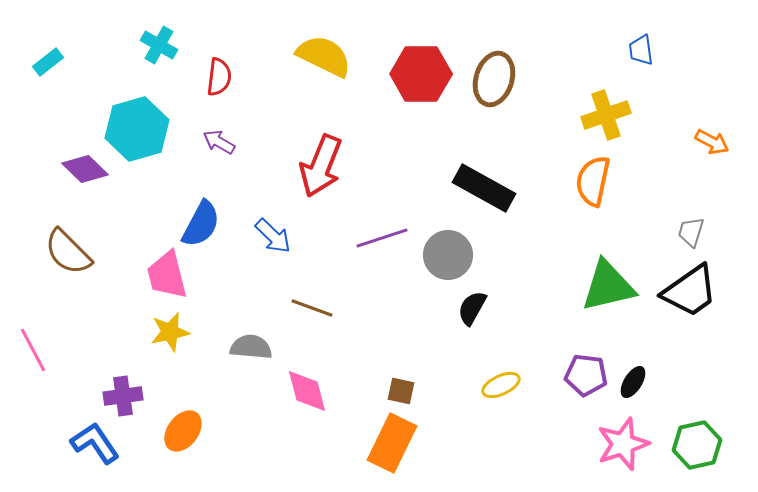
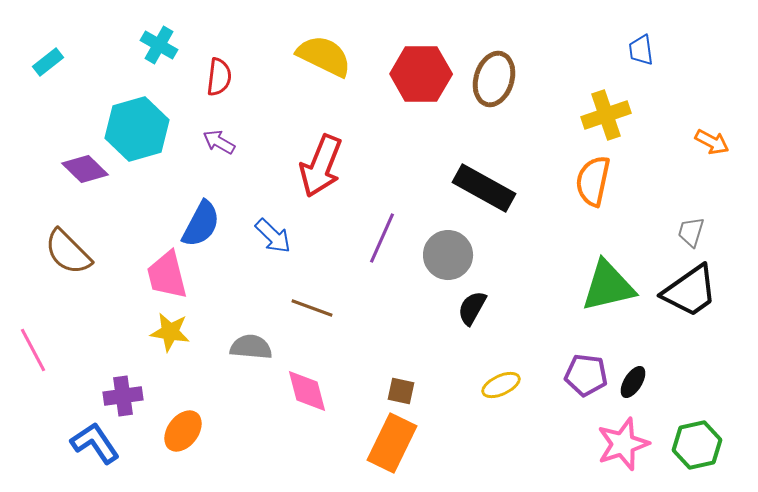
purple line: rotated 48 degrees counterclockwise
yellow star: rotated 21 degrees clockwise
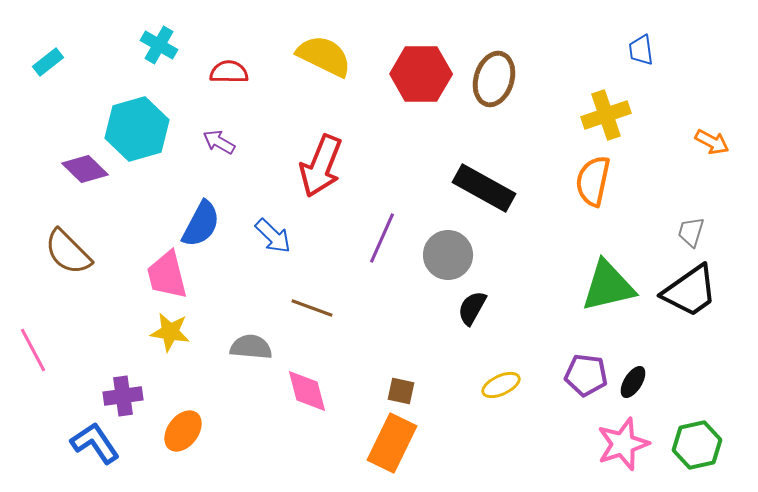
red semicircle: moved 10 px right, 5 px up; rotated 96 degrees counterclockwise
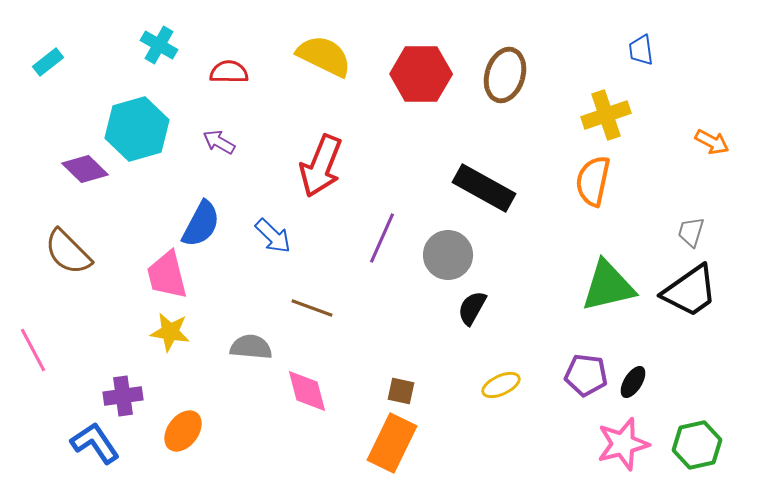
brown ellipse: moved 11 px right, 4 px up
pink star: rotated 4 degrees clockwise
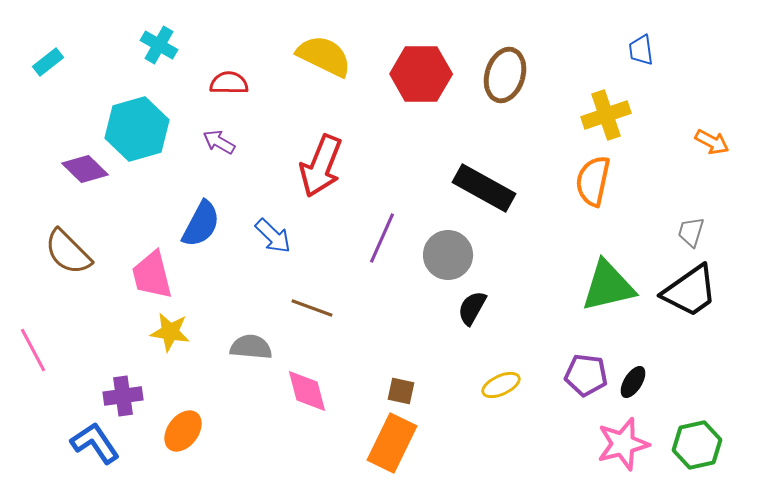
red semicircle: moved 11 px down
pink trapezoid: moved 15 px left
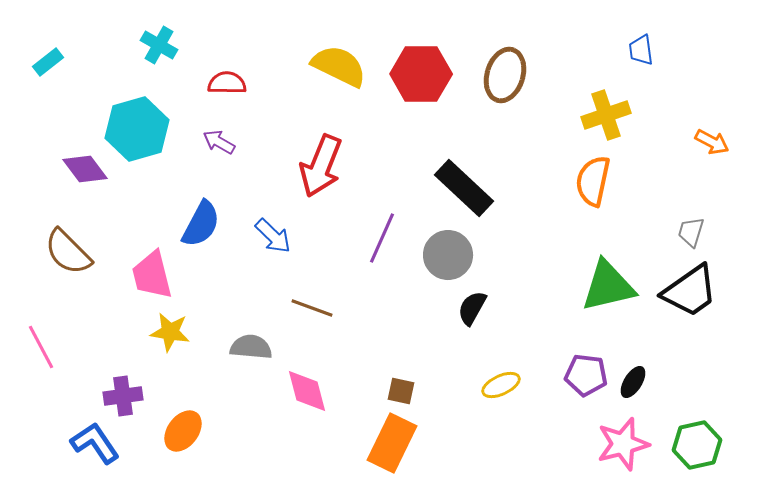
yellow semicircle: moved 15 px right, 10 px down
red semicircle: moved 2 px left
purple diamond: rotated 9 degrees clockwise
black rectangle: moved 20 px left; rotated 14 degrees clockwise
pink line: moved 8 px right, 3 px up
